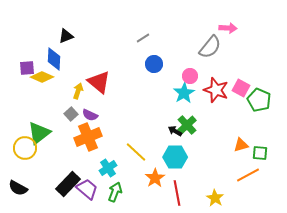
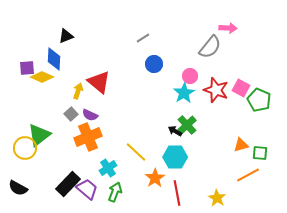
green triangle: moved 2 px down
yellow star: moved 2 px right
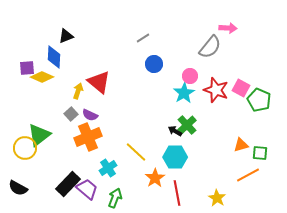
blue diamond: moved 2 px up
green arrow: moved 6 px down
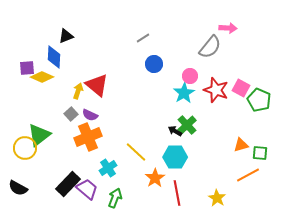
red triangle: moved 2 px left, 3 px down
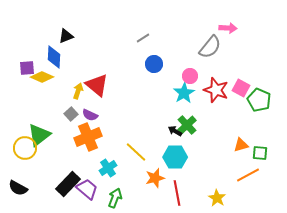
orange star: rotated 18 degrees clockwise
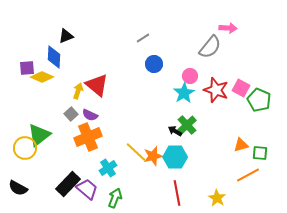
orange star: moved 2 px left, 22 px up
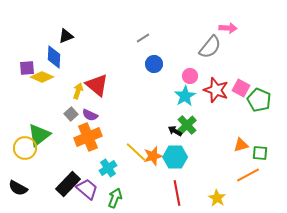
cyan star: moved 1 px right, 3 px down
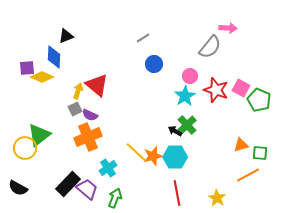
gray square: moved 4 px right, 5 px up; rotated 16 degrees clockwise
